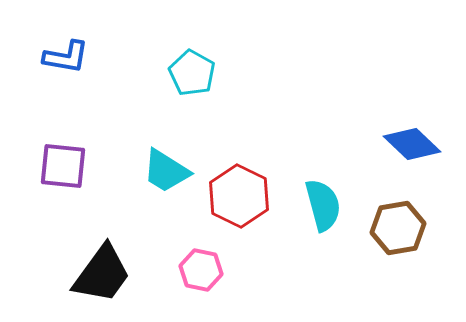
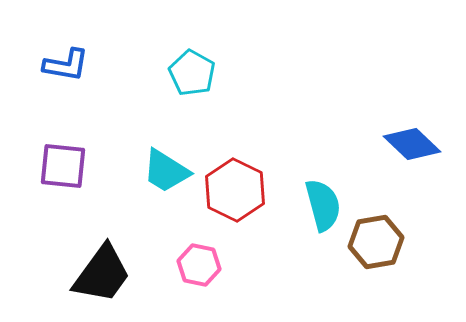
blue L-shape: moved 8 px down
red hexagon: moved 4 px left, 6 px up
brown hexagon: moved 22 px left, 14 px down
pink hexagon: moved 2 px left, 5 px up
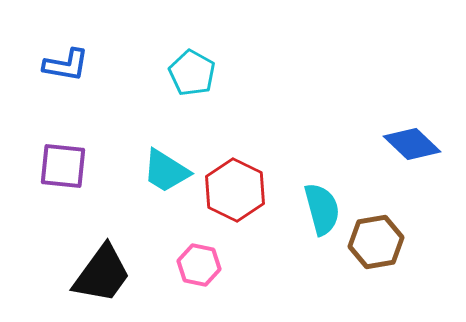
cyan semicircle: moved 1 px left, 4 px down
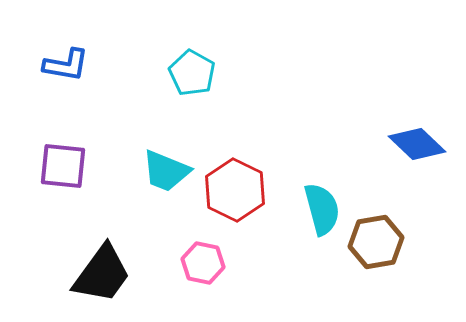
blue diamond: moved 5 px right
cyan trapezoid: rotated 10 degrees counterclockwise
pink hexagon: moved 4 px right, 2 px up
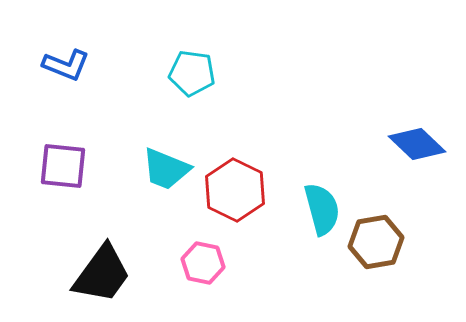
blue L-shape: rotated 12 degrees clockwise
cyan pentagon: rotated 21 degrees counterclockwise
cyan trapezoid: moved 2 px up
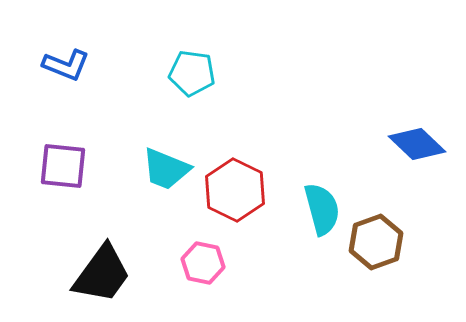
brown hexagon: rotated 10 degrees counterclockwise
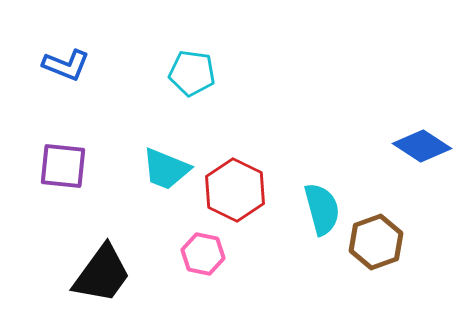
blue diamond: moved 5 px right, 2 px down; rotated 10 degrees counterclockwise
pink hexagon: moved 9 px up
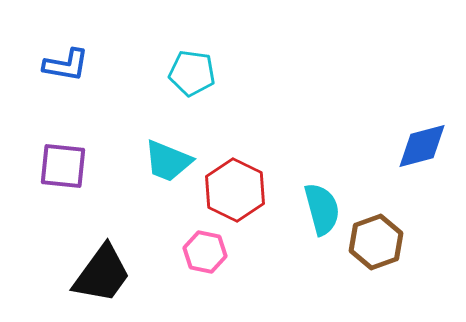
blue L-shape: rotated 12 degrees counterclockwise
blue diamond: rotated 48 degrees counterclockwise
cyan trapezoid: moved 2 px right, 8 px up
pink hexagon: moved 2 px right, 2 px up
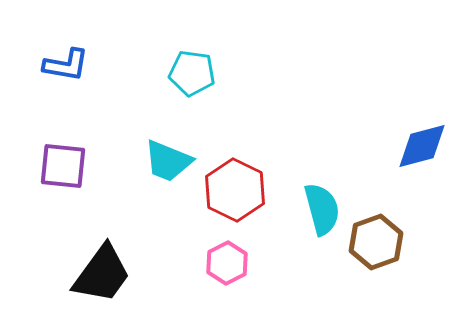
pink hexagon: moved 22 px right, 11 px down; rotated 21 degrees clockwise
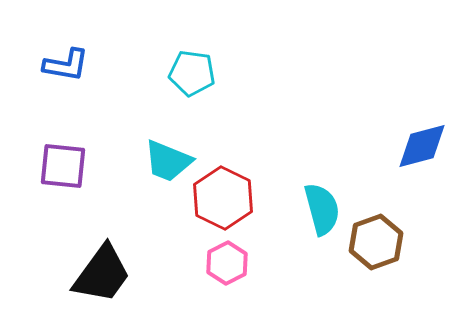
red hexagon: moved 12 px left, 8 px down
